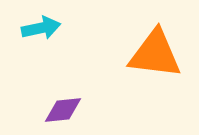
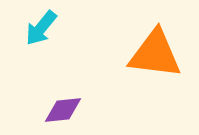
cyan arrow: rotated 141 degrees clockwise
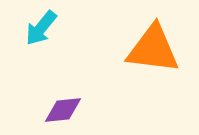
orange triangle: moved 2 px left, 5 px up
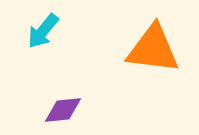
cyan arrow: moved 2 px right, 3 px down
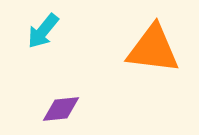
purple diamond: moved 2 px left, 1 px up
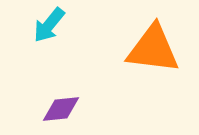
cyan arrow: moved 6 px right, 6 px up
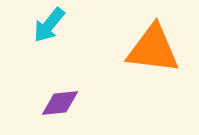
purple diamond: moved 1 px left, 6 px up
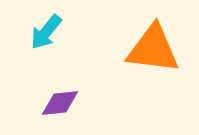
cyan arrow: moved 3 px left, 7 px down
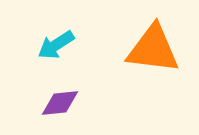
cyan arrow: moved 10 px right, 13 px down; rotated 18 degrees clockwise
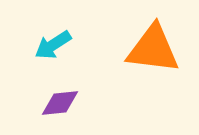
cyan arrow: moved 3 px left
